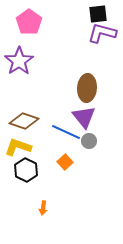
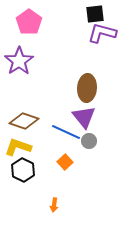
black square: moved 3 px left
black hexagon: moved 3 px left
orange arrow: moved 11 px right, 3 px up
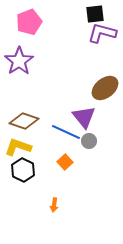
pink pentagon: rotated 15 degrees clockwise
brown ellipse: moved 18 px right; rotated 48 degrees clockwise
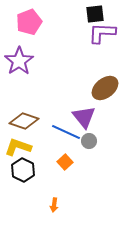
purple L-shape: rotated 12 degrees counterclockwise
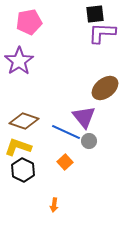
pink pentagon: rotated 10 degrees clockwise
